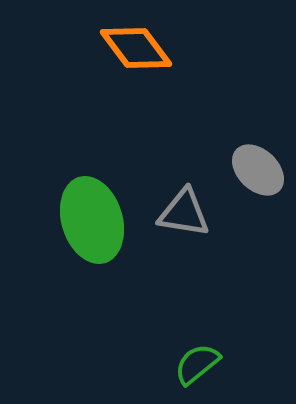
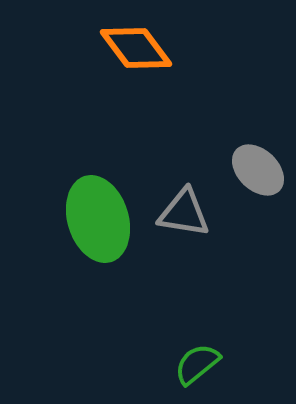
green ellipse: moved 6 px right, 1 px up
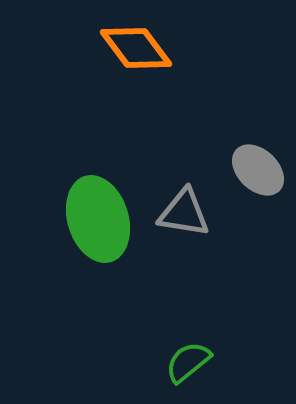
green semicircle: moved 9 px left, 2 px up
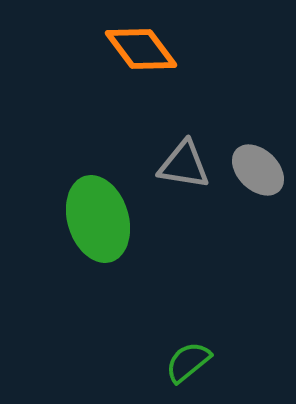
orange diamond: moved 5 px right, 1 px down
gray triangle: moved 48 px up
